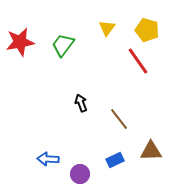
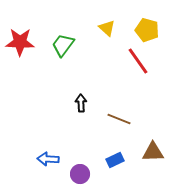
yellow triangle: rotated 24 degrees counterclockwise
red star: rotated 12 degrees clockwise
black arrow: rotated 18 degrees clockwise
brown line: rotated 30 degrees counterclockwise
brown triangle: moved 2 px right, 1 px down
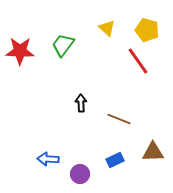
red star: moved 9 px down
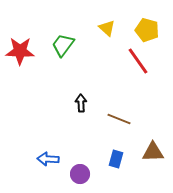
blue rectangle: moved 1 px right, 1 px up; rotated 48 degrees counterclockwise
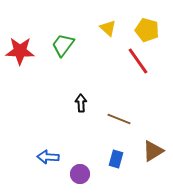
yellow triangle: moved 1 px right
brown triangle: moved 1 px up; rotated 30 degrees counterclockwise
blue arrow: moved 2 px up
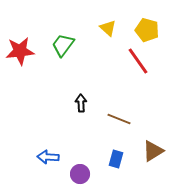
red star: rotated 8 degrees counterclockwise
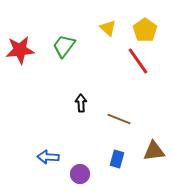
yellow pentagon: moved 2 px left; rotated 20 degrees clockwise
green trapezoid: moved 1 px right, 1 px down
red star: moved 1 px up
brown triangle: moved 1 px right; rotated 25 degrees clockwise
blue rectangle: moved 1 px right
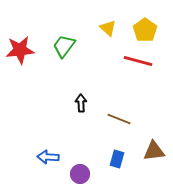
red line: rotated 40 degrees counterclockwise
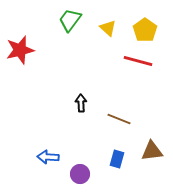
green trapezoid: moved 6 px right, 26 px up
red star: rotated 8 degrees counterclockwise
brown triangle: moved 2 px left
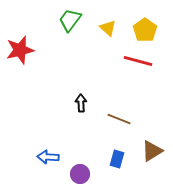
brown triangle: rotated 25 degrees counterclockwise
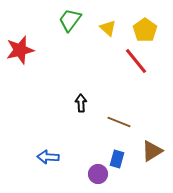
red line: moved 2 px left; rotated 36 degrees clockwise
brown line: moved 3 px down
purple circle: moved 18 px right
